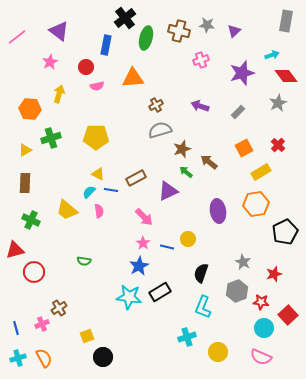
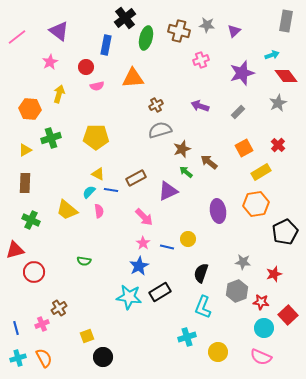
gray star at (243, 262): rotated 21 degrees counterclockwise
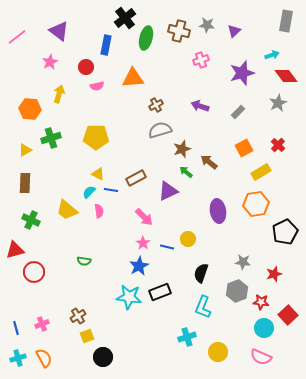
black rectangle at (160, 292): rotated 10 degrees clockwise
brown cross at (59, 308): moved 19 px right, 8 px down
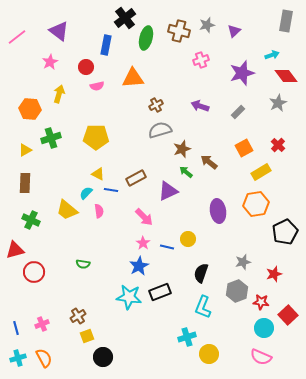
gray star at (207, 25): rotated 21 degrees counterclockwise
cyan semicircle at (89, 192): moved 3 px left, 1 px down
green semicircle at (84, 261): moved 1 px left, 3 px down
gray star at (243, 262): rotated 21 degrees counterclockwise
yellow circle at (218, 352): moved 9 px left, 2 px down
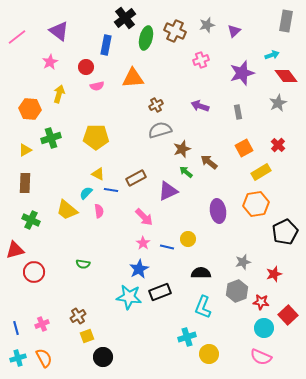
brown cross at (179, 31): moved 4 px left; rotated 10 degrees clockwise
gray rectangle at (238, 112): rotated 56 degrees counterclockwise
blue star at (139, 266): moved 3 px down
black semicircle at (201, 273): rotated 72 degrees clockwise
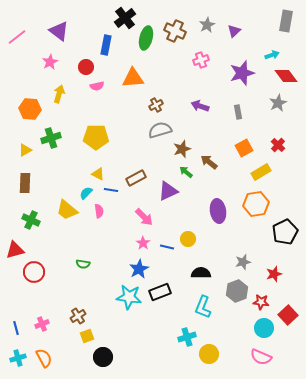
gray star at (207, 25): rotated 14 degrees counterclockwise
